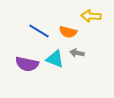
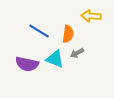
orange semicircle: moved 2 px down; rotated 96 degrees counterclockwise
gray arrow: rotated 40 degrees counterclockwise
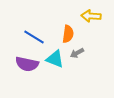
blue line: moved 5 px left, 6 px down
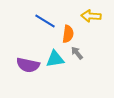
blue line: moved 11 px right, 16 px up
gray arrow: rotated 80 degrees clockwise
cyan triangle: rotated 30 degrees counterclockwise
purple semicircle: moved 1 px right, 1 px down
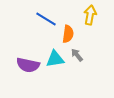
yellow arrow: moved 1 px left, 1 px up; rotated 96 degrees clockwise
blue line: moved 1 px right, 2 px up
gray arrow: moved 2 px down
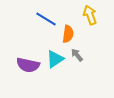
yellow arrow: rotated 30 degrees counterclockwise
cyan triangle: rotated 24 degrees counterclockwise
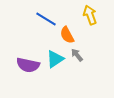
orange semicircle: moved 1 px left, 1 px down; rotated 144 degrees clockwise
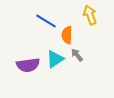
blue line: moved 2 px down
orange semicircle: rotated 30 degrees clockwise
purple semicircle: rotated 20 degrees counterclockwise
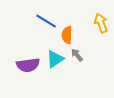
yellow arrow: moved 11 px right, 8 px down
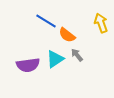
orange semicircle: rotated 54 degrees counterclockwise
